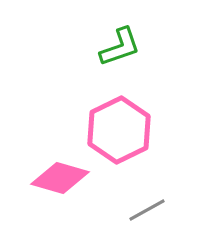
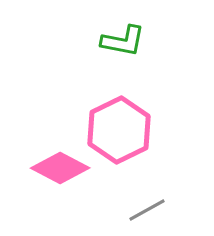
green L-shape: moved 3 px right, 6 px up; rotated 30 degrees clockwise
pink diamond: moved 10 px up; rotated 12 degrees clockwise
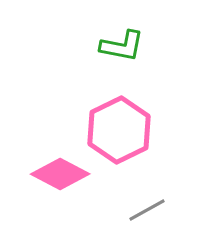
green L-shape: moved 1 px left, 5 px down
pink diamond: moved 6 px down
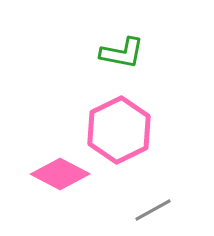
green L-shape: moved 7 px down
gray line: moved 6 px right
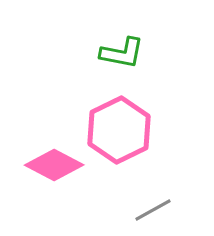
pink diamond: moved 6 px left, 9 px up
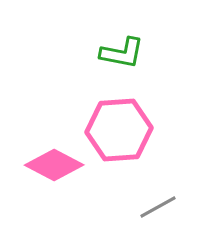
pink hexagon: rotated 22 degrees clockwise
gray line: moved 5 px right, 3 px up
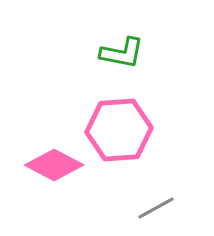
gray line: moved 2 px left, 1 px down
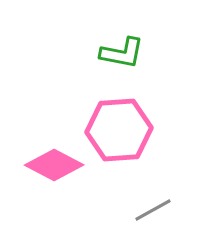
gray line: moved 3 px left, 2 px down
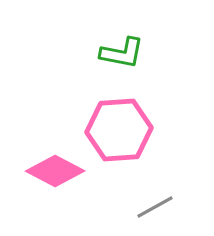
pink diamond: moved 1 px right, 6 px down
gray line: moved 2 px right, 3 px up
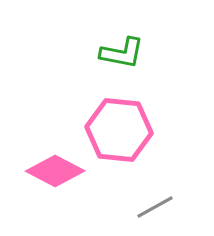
pink hexagon: rotated 10 degrees clockwise
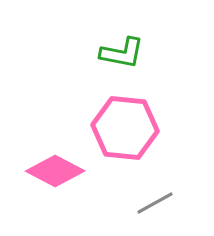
pink hexagon: moved 6 px right, 2 px up
gray line: moved 4 px up
